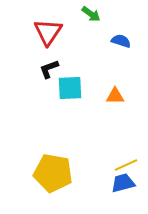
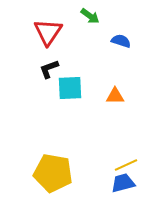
green arrow: moved 1 px left, 2 px down
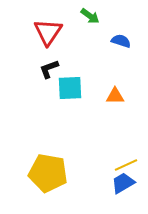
yellow pentagon: moved 5 px left
blue trapezoid: rotated 15 degrees counterclockwise
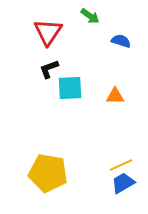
yellow line: moved 5 px left
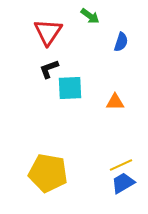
blue semicircle: moved 1 px down; rotated 90 degrees clockwise
orange triangle: moved 6 px down
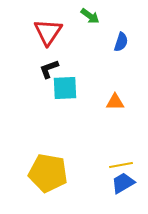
cyan square: moved 5 px left
yellow line: rotated 15 degrees clockwise
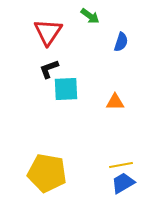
cyan square: moved 1 px right, 1 px down
yellow pentagon: moved 1 px left
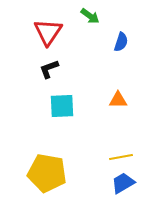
cyan square: moved 4 px left, 17 px down
orange triangle: moved 3 px right, 2 px up
yellow line: moved 8 px up
